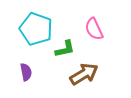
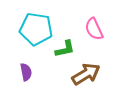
cyan pentagon: rotated 12 degrees counterclockwise
brown arrow: moved 2 px right
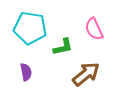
cyan pentagon: moved 6 px left, 1 px up
green L-shape: moved 2 px left, 2 px up
brown arrow: rotated 8 degrees counterclockwise
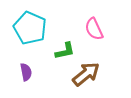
cyan pentagon: rotated 16 degrees clockwise
green L-shape: moved 2 px right, 4 px down
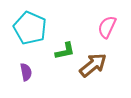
pink semicircle: moved 13 px right, 2 px up; rotated 50 degrees clockwise
brown arrow: moved 7 px right, 9 px up
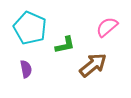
pink semicircle: rotated 25 degrees clockwise
green L-shape: moved 6 px up
purple semicircle: moved 3 px up
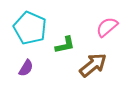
purple semicircle: moved 1 px up; rotated 42 degrees clockwise
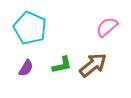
green L-shape: moved 3 px left, 20 px down
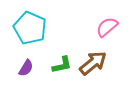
brown arrow: moved 2 px up
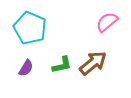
pink semicircle: moved 5 px up
